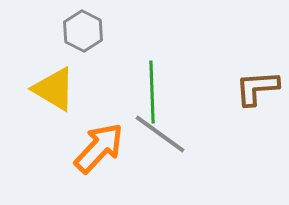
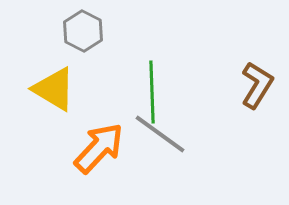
brown L-shape: moved 3 px up; rotated 126 degrees clockwise
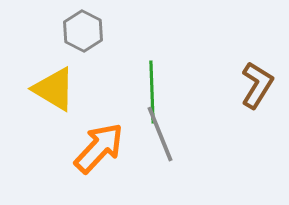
gray line: rotated 32 degrees clockwise
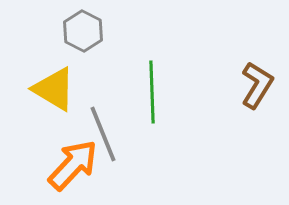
gray line: moved 57 px left
orange arrow: moved 26 px left, 17 px down
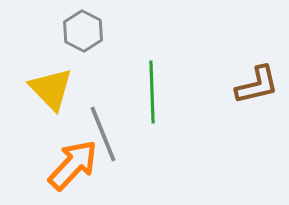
brown L-shape: rotated 45 degrees clockwise
yellow triangle: moved 3 px left; rotated 15 degrees clockwise
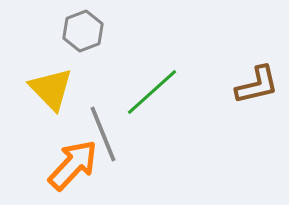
gray hexagon: rotated 12 degrees clockwise
green line: rotated 50 degrees clockwise
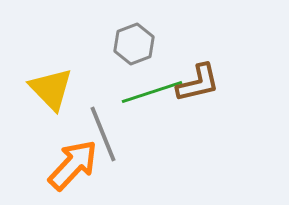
gray hexagon: moved 51 px right, 13 px down
brown L-shape: moved 59 px left, 2 px up
green line: rotated 24 degrees clockwise
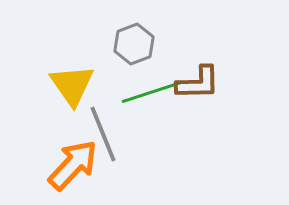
brown L-shape: rotated 12 degrees clockwise
yellow triangle: moved 21 px right, 4 px up; rotated 9 degrees clockwise
